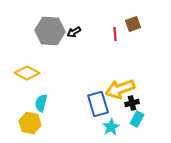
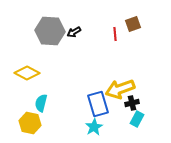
cyan star: moved 17 px left
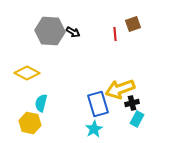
black arrow: moved 1 px left; rotated 120 degrees counterclockwise
cyan star: moved 2 px down
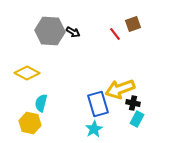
red line: rotated 32 degrees counterclockwise
black cross: moved 1 px right; rotated 24 degrees clockwise
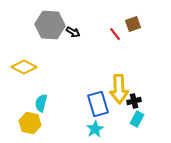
gray hexagon: moved 6 px up
yellow diamond: moved 3 px left, 6 px up
yellow arrow: moved 1 px left; rotated 72 degrees counterclockwise
black cross: moved 1 px right, 2 px up; rotated 24 degrees counterclockwise
cyan star: moved 1 px right
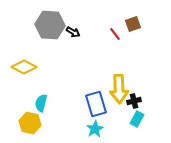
blue rectangle: moved 2 px left
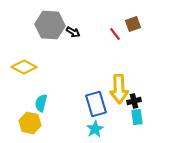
cyan rectangle: moved 2 px up; rotated 35 degrees counterclockwise
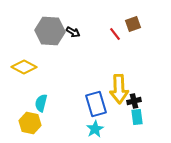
gray hexagon: moved 6 px down
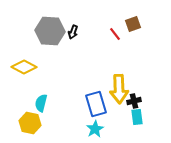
black arrow: rotated 80 degrees clockwise
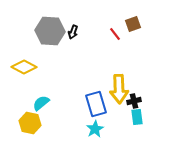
cyan semicircle: rotated 36 degrees clockwise
